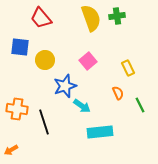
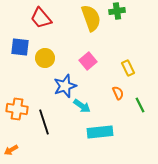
green cross: moved 5 px up
yellow circle: moved 2 px up
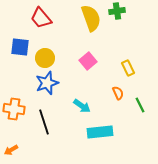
blue star: moved 18 px left, 3 px up
orange cross: moved 3 px left
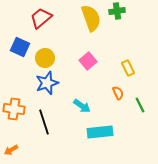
red trapezoid: rotated 90 degrees clockwise
blue square: rotated 18 degrees clockwise
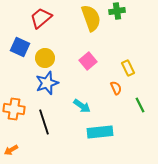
orange semicircle: moved 2 px left, 5 px up
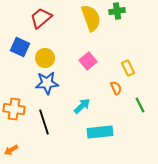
blue star: rotated 15 degrees clockwise
cyan arrow: rotated 78 degrees counterclockwise
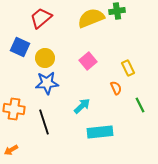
yellow semicircle: rotated 92 degrees counterclockwise
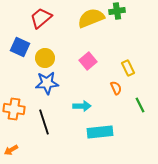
cyan arrow: rotated 42 degrees clockwise
